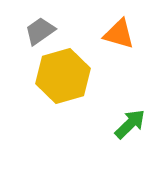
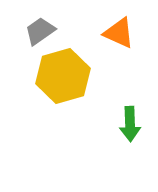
orange triangle: moved 1 px up; rotated 8 degrees clockwise
green arrow: rotated 132 degrees clockwise
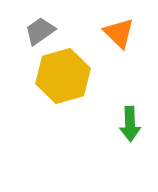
orange triangle: rotated 20 degrees clockwise
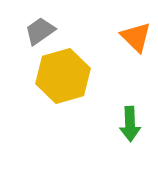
orange triangle: moved 17 px right, 4 px down
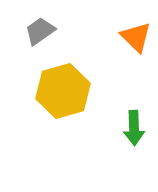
yellow hexagon: moved 15 px down
green arrow: moved 4 px right, 4 px down
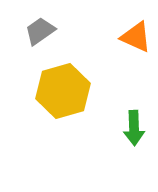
orange triangle: rotated 20 degrees counterclockwise
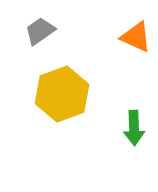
yellow hexagon: moved 1 px left, 3 px down; rotated 4 degrees counterclockwise
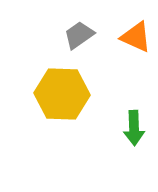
gray trapezoid: moved 39 px right, 4 px down
yellow hexagon: rotated 22 degrees clockwise
